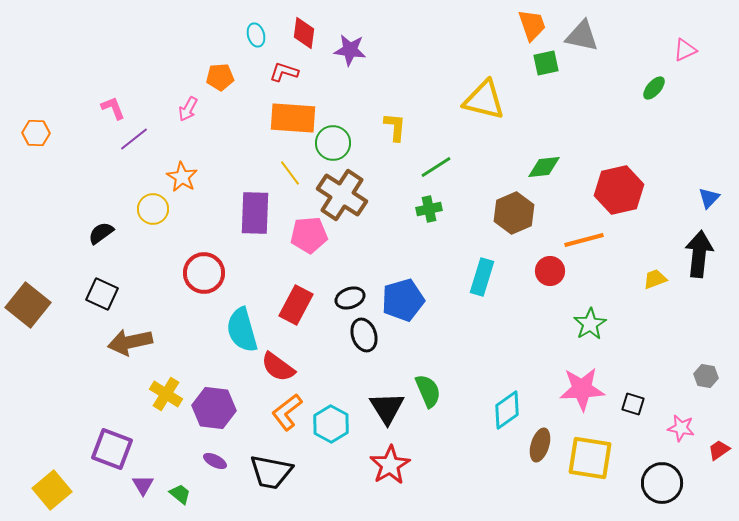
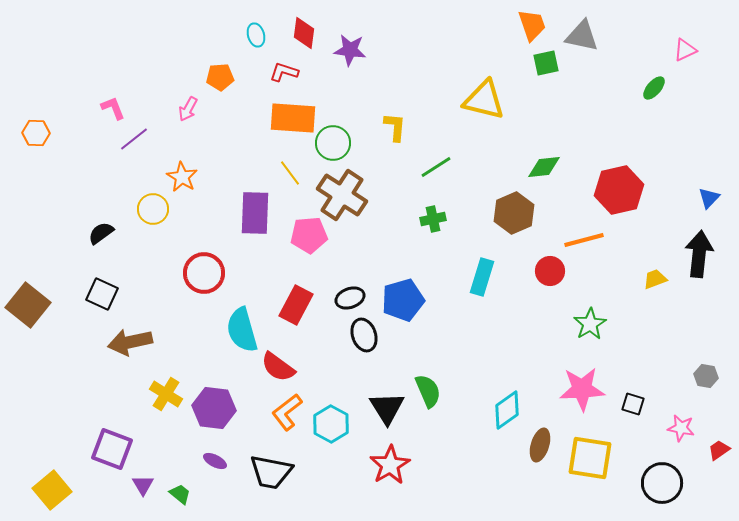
green cross at (429, 209): moved 4 px right, 10 px down
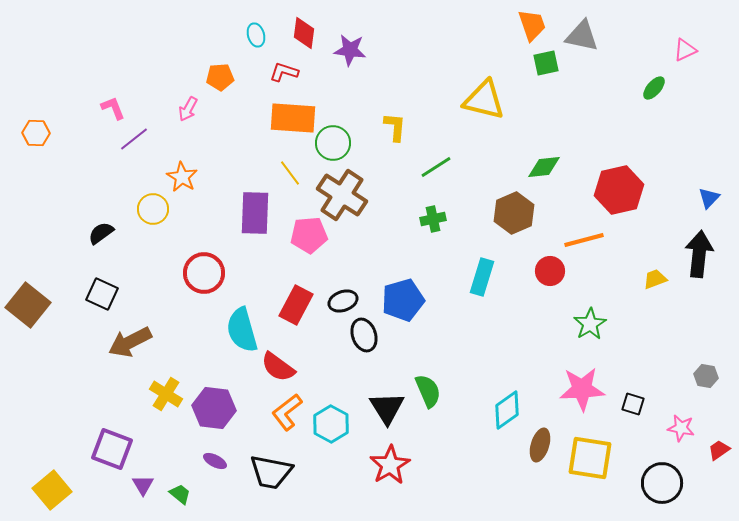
black ellipse at (350, 298): moved 7 px left, 3 px down
brown arrow at (130, 342): rotated 15 degrees counterclockwise
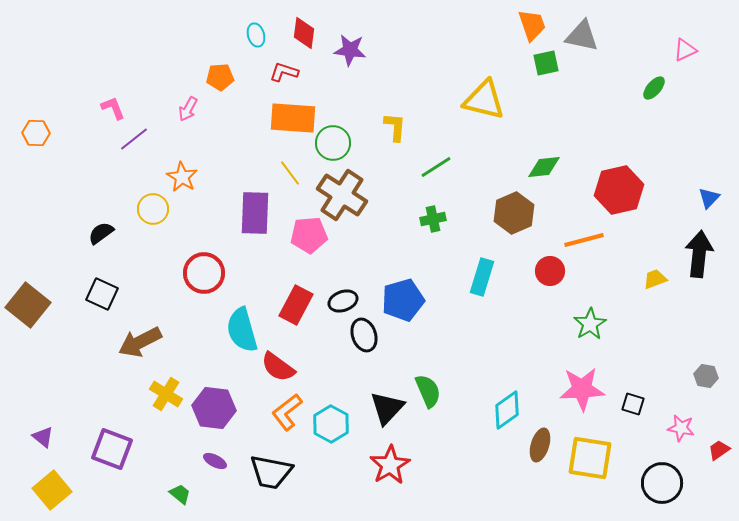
brown arrow at (130, 342): moved 10 px right
black triangle at (387, 408): rotated 15 degrees clockwise
purple triangle at (143, 485): moved 100 px left, 48 px up; rotated 20 degrees counterclockwise
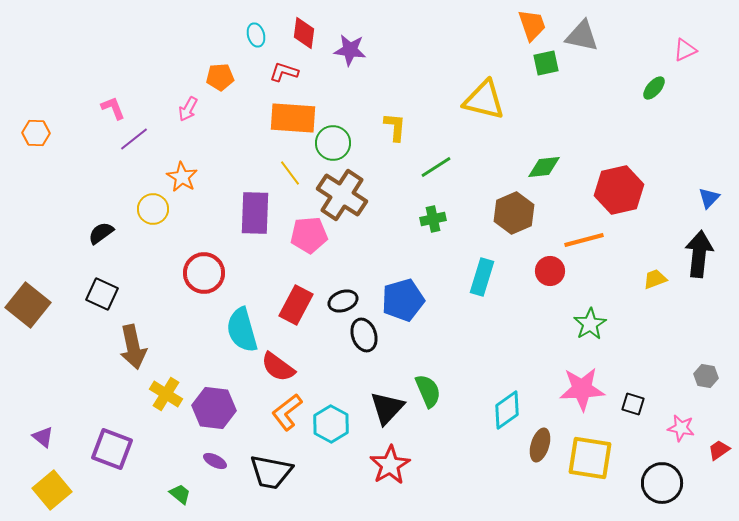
brown arrow at (140, 342): moved 7 px left, 5 px down; rotated 75 degrees counterclockwise
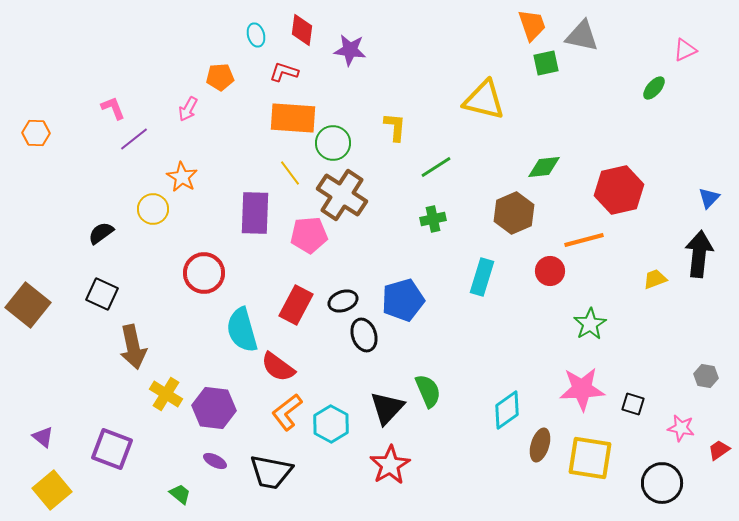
red diamond at (304, 33): moved 2 px left, 3 px up
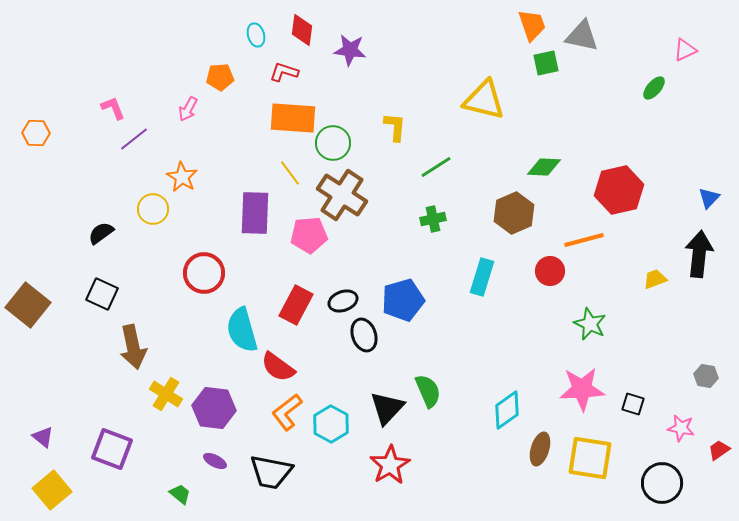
green diamond at (544, 167): rotated 8 degrees clockwise
green star at (590, 324): rotated 16 degrees counterclockwise
brown ellipse at (540, 445): moved 4 px down
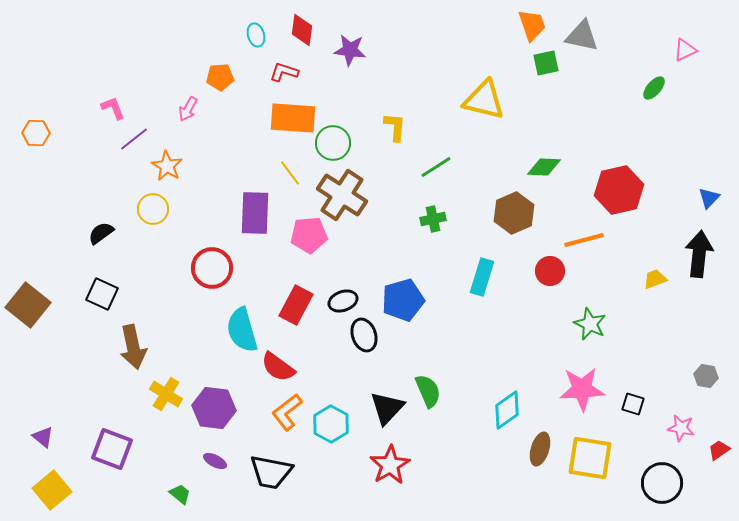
orange star at (182, 177): moved 15 px left, 11 px up
red circle at (204, 273): moved 8 px right, 5 px up
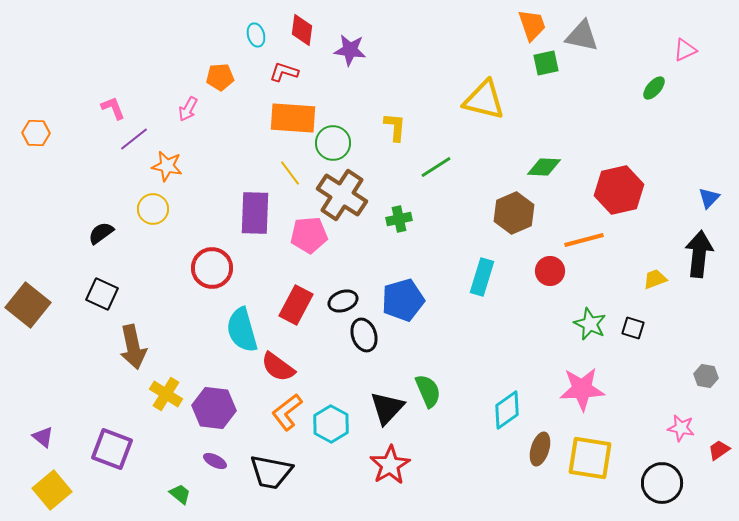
orange star at (167, 166): rotated 20 degrees counterclockwise
green cross at (433, 219): moved 34 px left
black square at (633, 404): moved 76 px up
